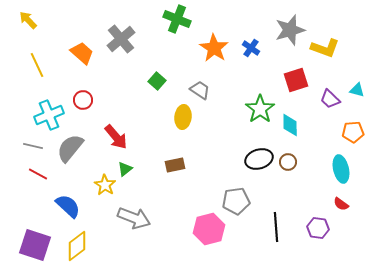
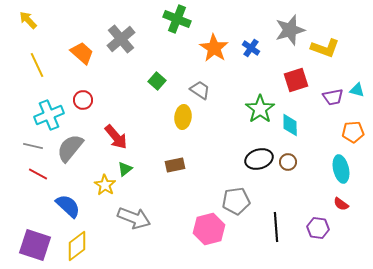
purple trapezoid: moved 3 px right, 2 px up; rotated 55 degrees counterclockwise
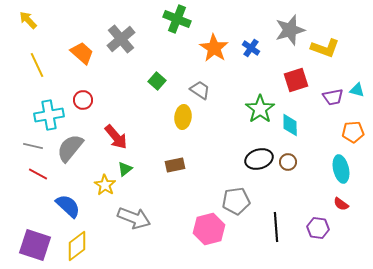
cyan cross: rotated 12 degrees clockwise
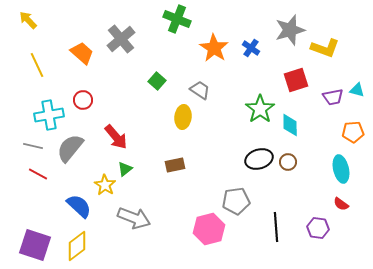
blue semicircle: moved 11 px right
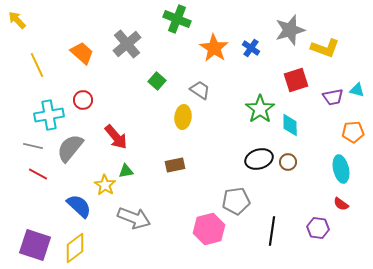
yellow arrow: moved 11 px left
gray cross: moved 6 px right, 5 px down
green triangle: moved 1 px right, 2 px down; rotated 28 degrees clockwise
black line: moved 4 px left, 4 px down; rotated 12 degrees clockwise
yellow diamond: moved 2 px left, 2 px down
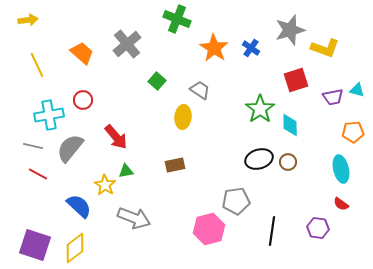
yellow arrow: moved 11 px right; rotated 126 degrees clockwise
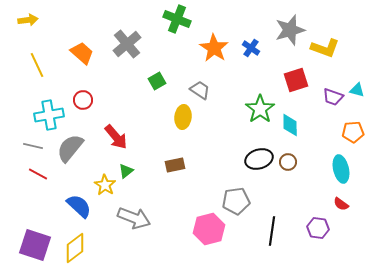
green square: rotated 18 degrees clockwise
purple trapezoid: rotated 30 degrees clockwise
green triangle: rotated 28 degrees counterclockwise
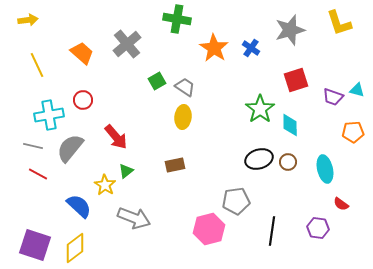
green cross: rotated 12 degrees counterclockwise
yellow L-shape: moved 14 px right, 25 px up; rotated 52 degrees clockwise
gray trapezoid: moved 15 px left, 3 px up
cyan ellipse: moved 16 px left
